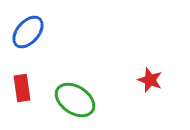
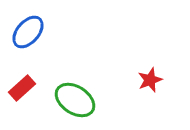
red star: rotated 30 degrees clockwise
red rectangle: rotated 56 degrees clockwise
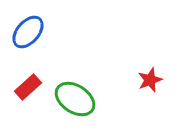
red rectangle: moved 6 px right, 1 px up
green ellipse: moved 1 px up
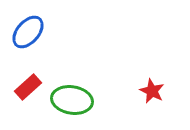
red star: moved 2 px right, 11 px down; rotated 25 degrees counterclockwise
green ellipse: moved 3 px left, 1 px down; rotated 24 degrees counterclockwise
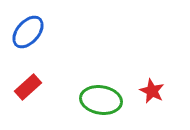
green ellipse: moved 29 px right
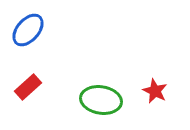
blue ellipse: moved 2 px up
red star: moved 3 px right
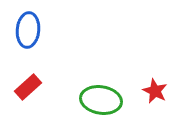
blue ellipse: rotated 36 degrees counterclockwise
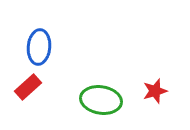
blue ellipse: moved 11 px right, 17 px down
red star: rotated 30 degrees clockwise
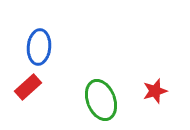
green ellipse: rotated 60 degrees clockwise
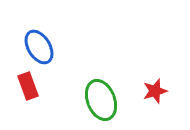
blue ellipse: rotated 36 degrees counterclockwise
red rectangle: moved 1 px up; rotated 68 degrees counterclockwise
